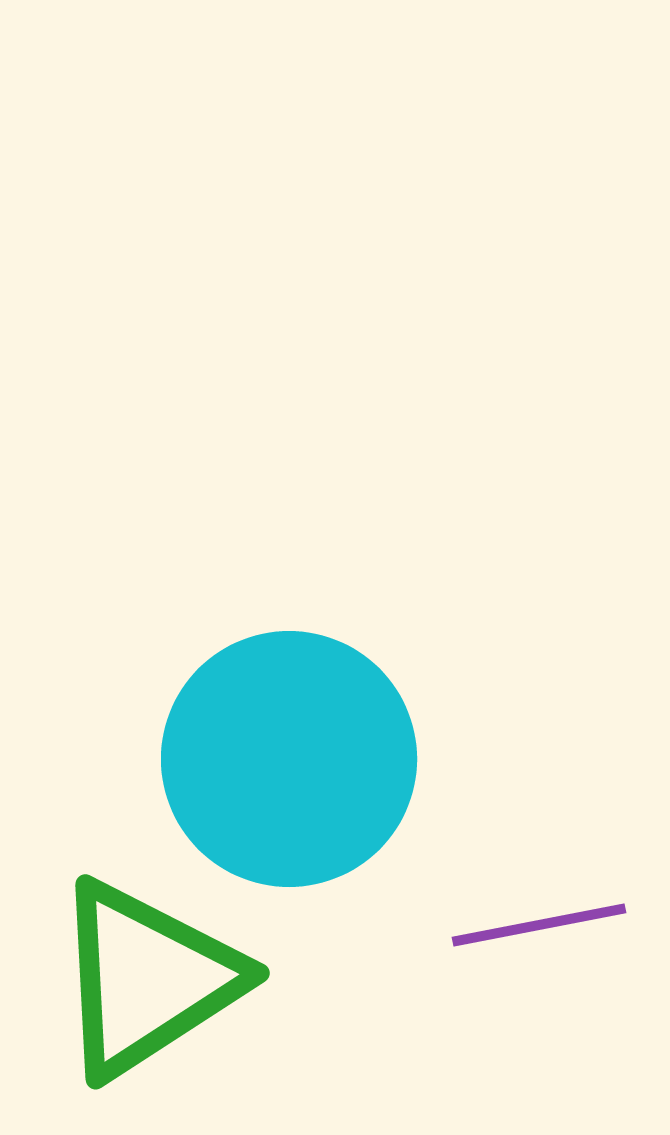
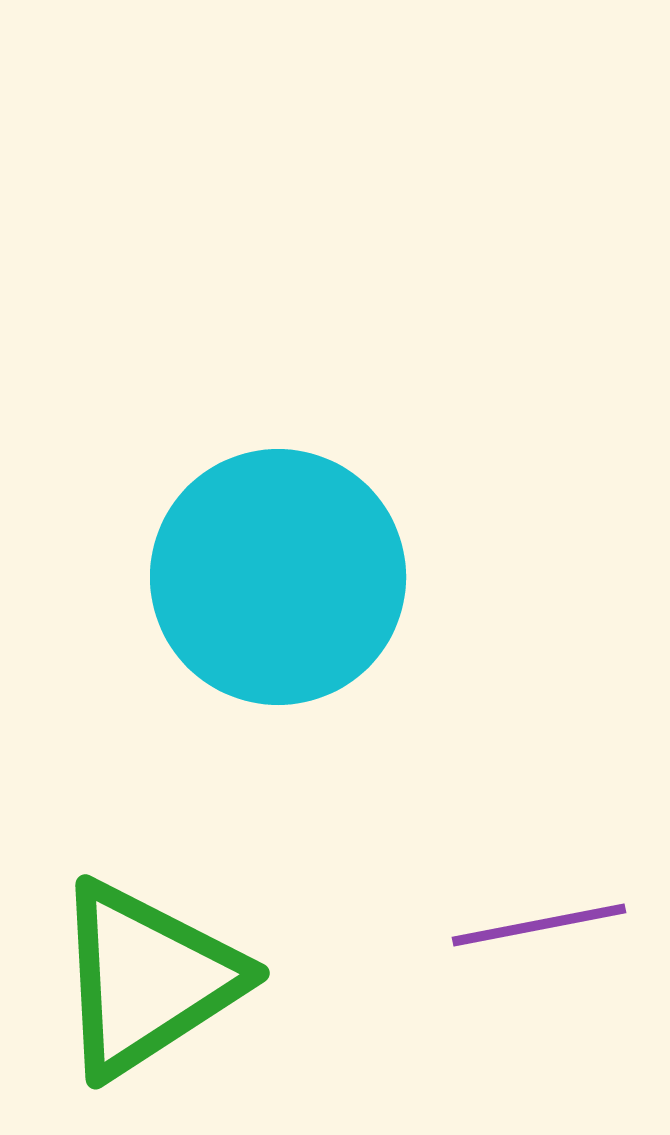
cyan circle: moved 11 px left, 182 px up
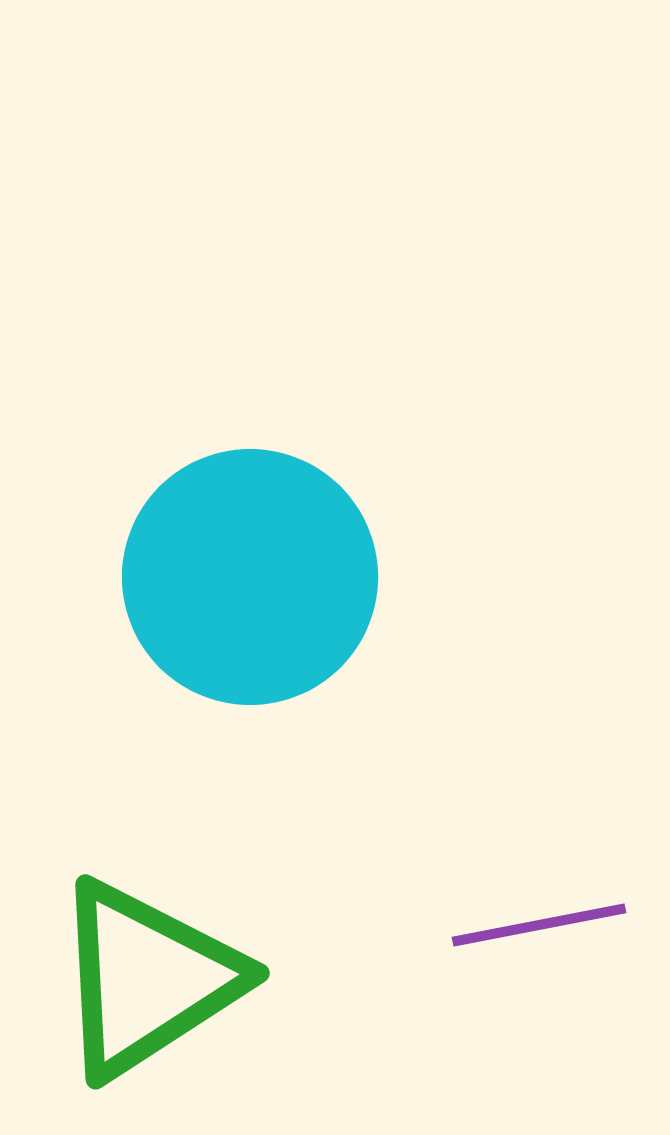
cyan circle: moved 28 px left
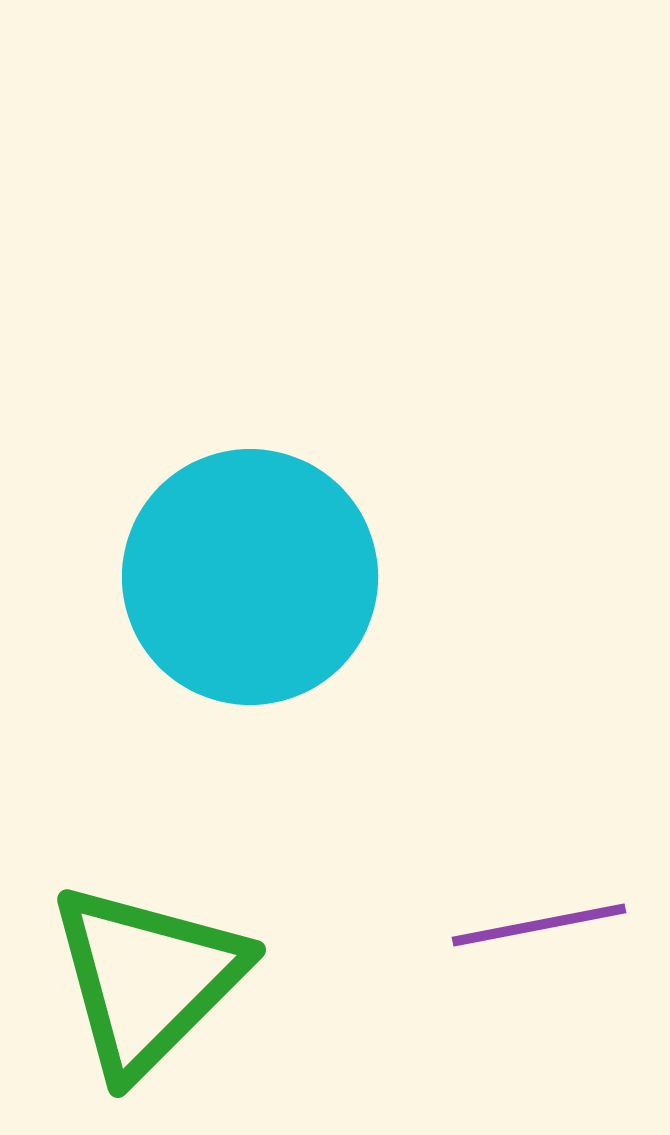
green triangle: rotated 12 degrees counterclockwise
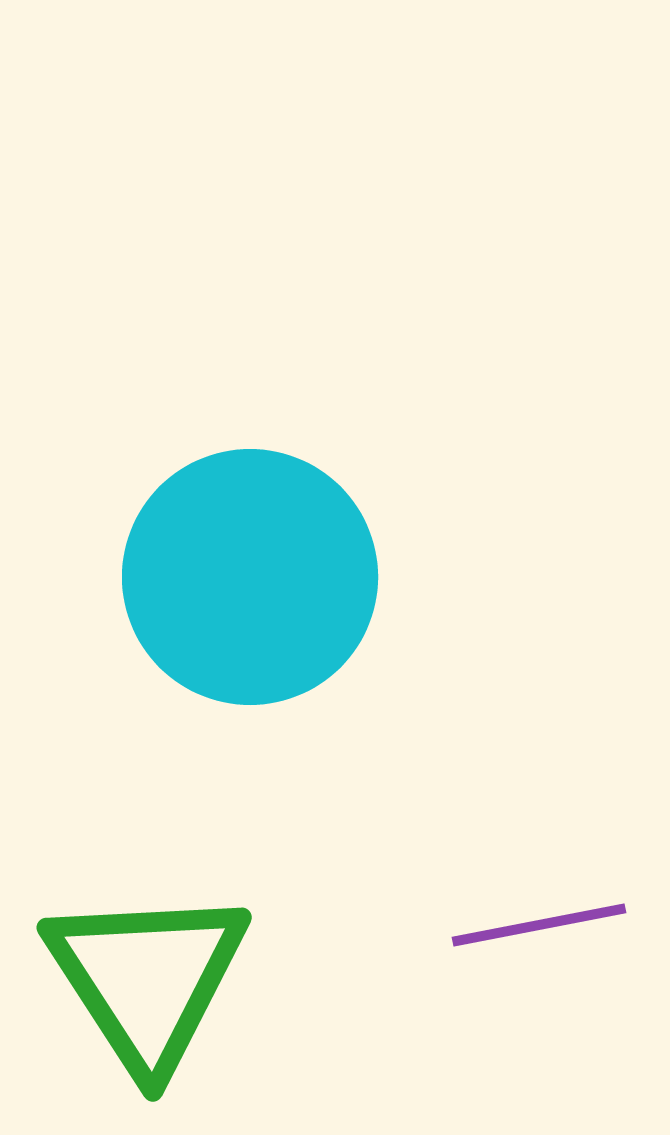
green triangle: rotated 18 degrees counterclockwise
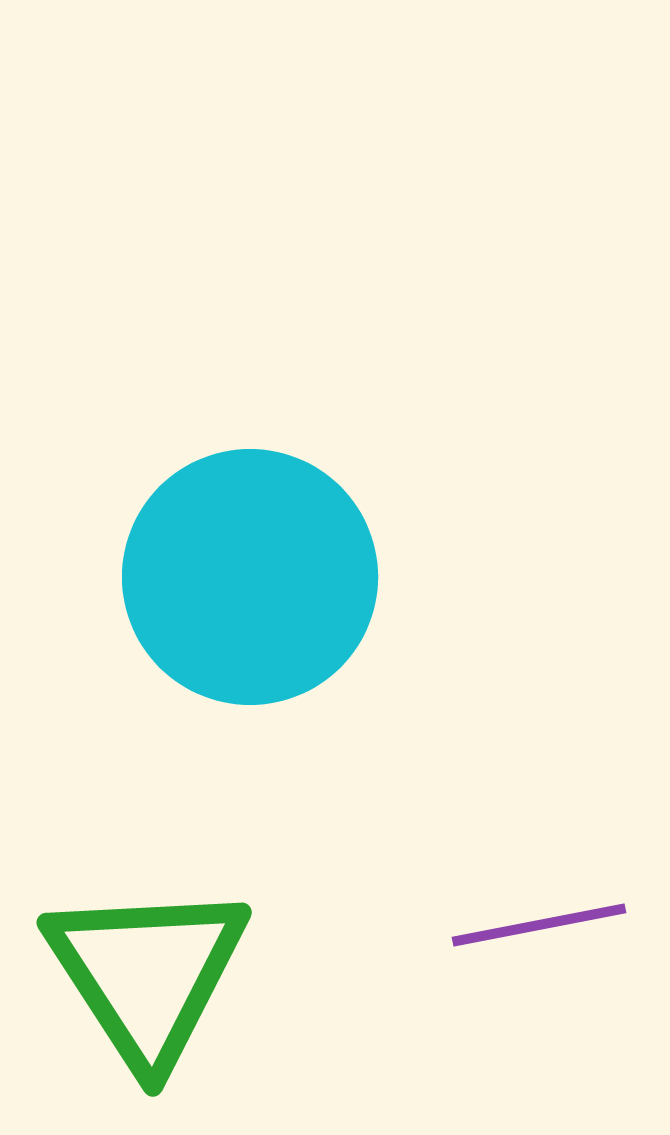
green triangle: moved 5 px up
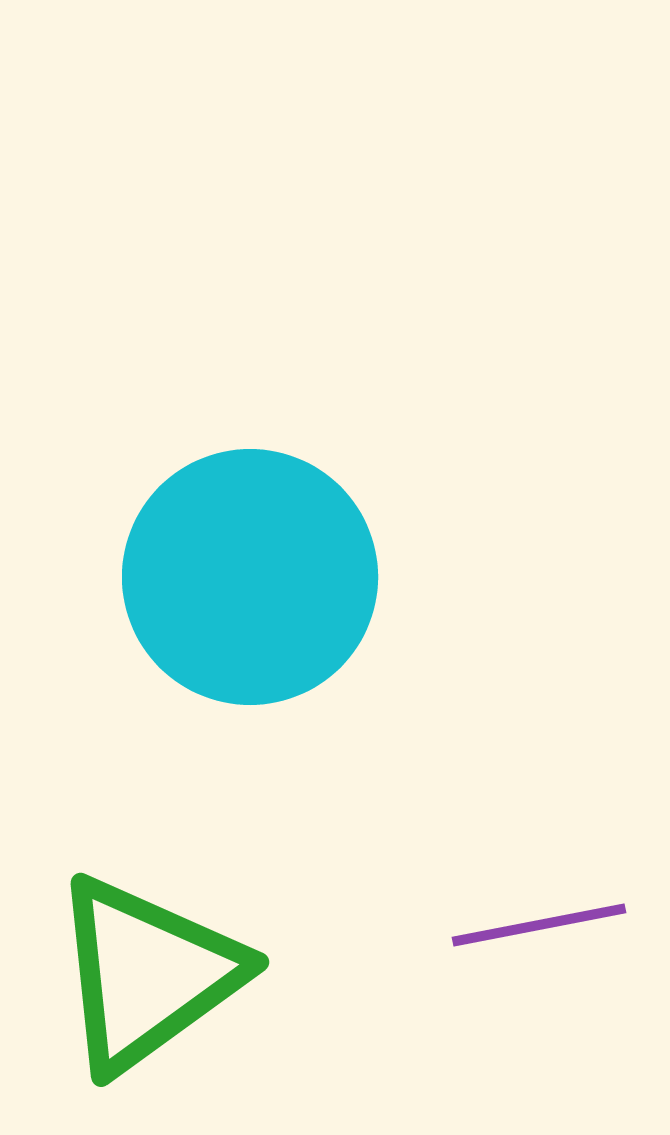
green triangle: rotated 27 degrees clockwise
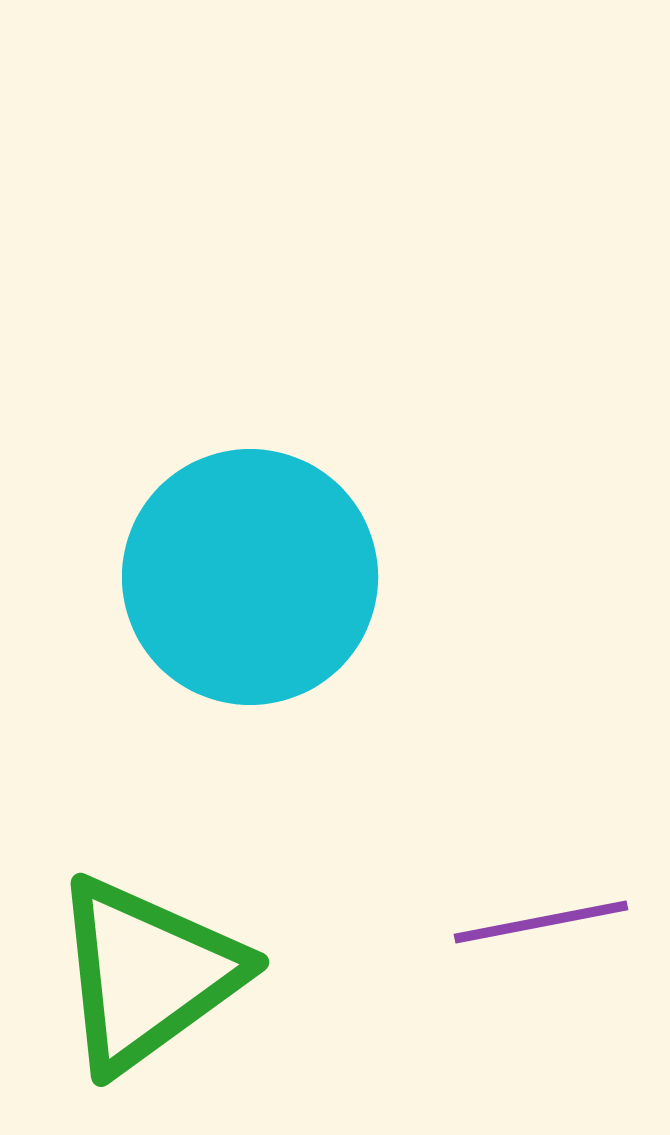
purple line: moved 2 px right, 3 px up
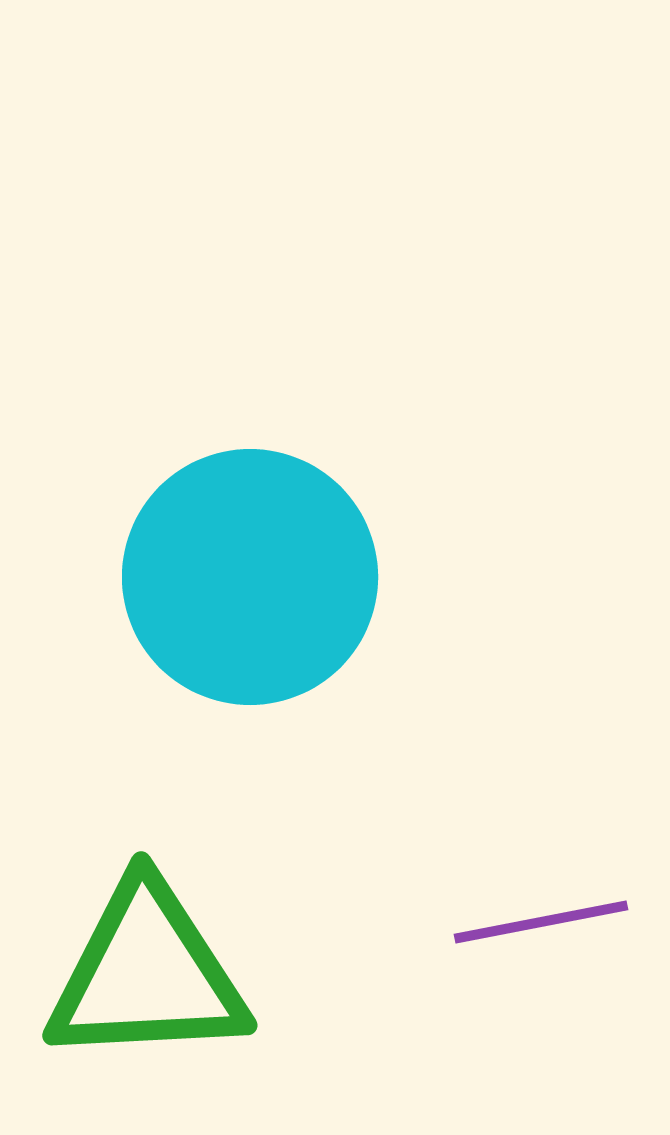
green triangle: rotated 33 degrees clockwise
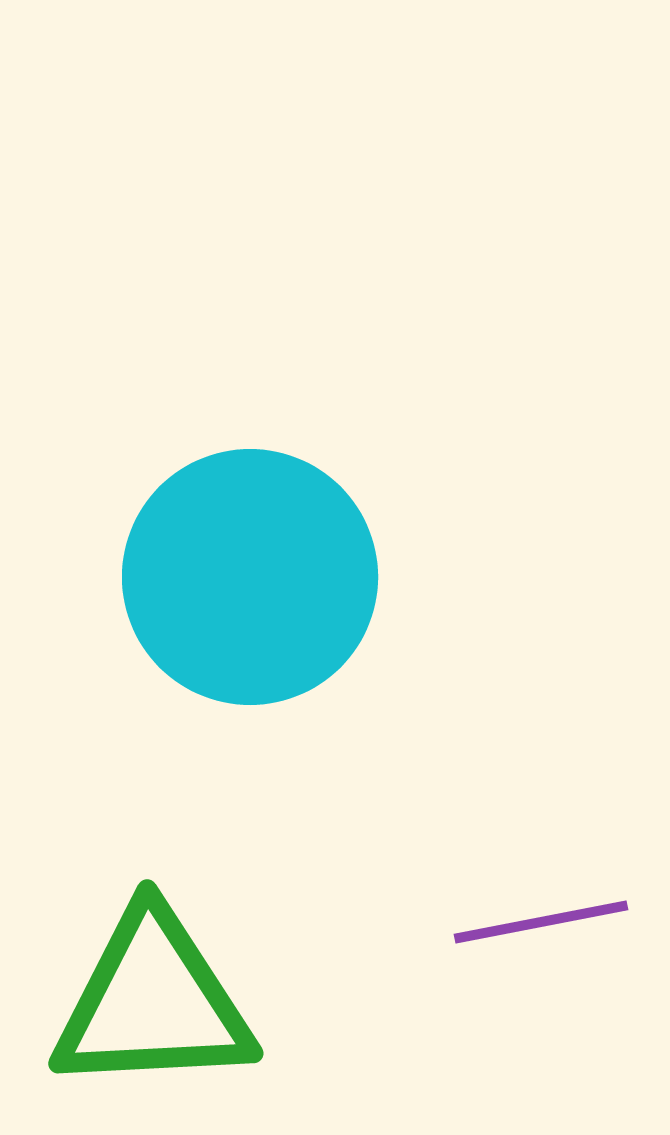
green triangle: moved 6 px right, 28 px down
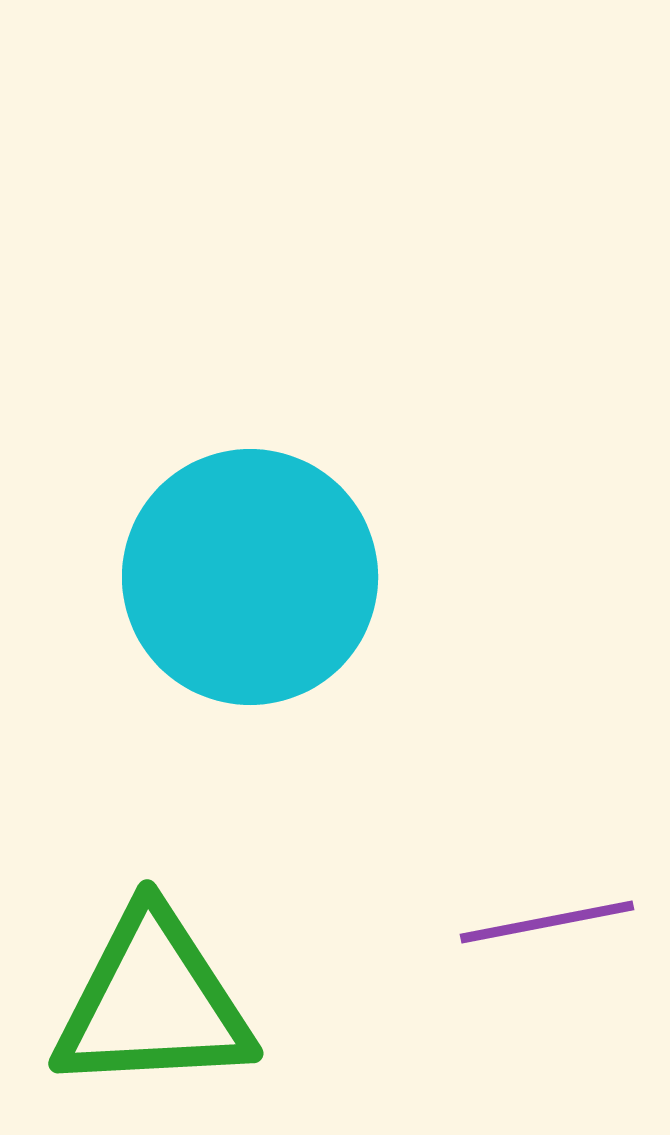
purple line: moved 6 px right
